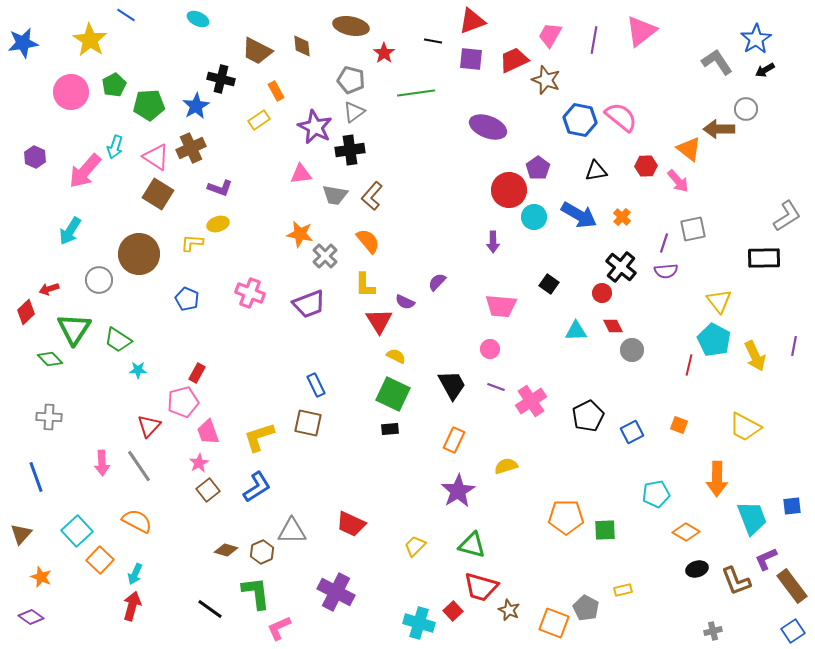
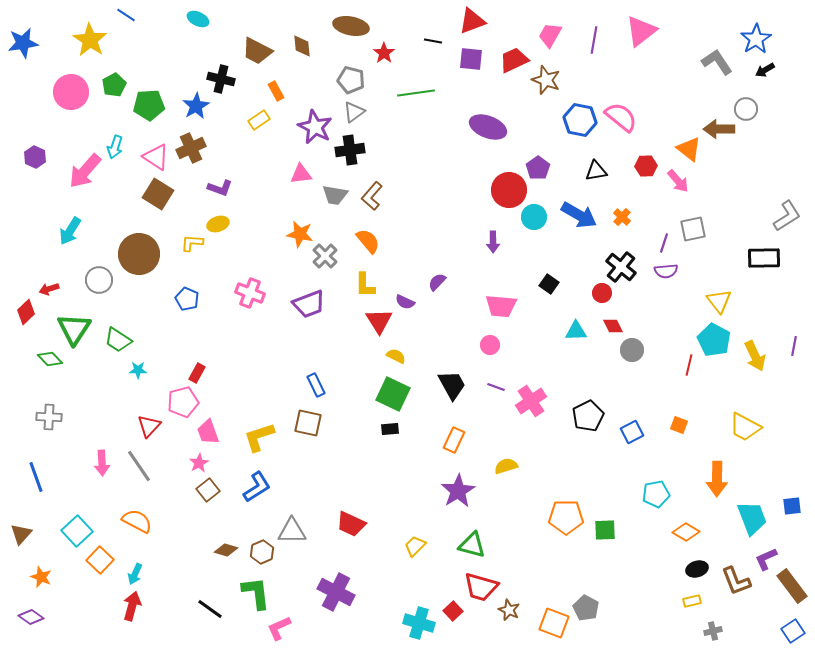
pink circle at (490, 349): moved 4 px up
yellow rectangle at (623, 590): moved 69 px right, 11 px down
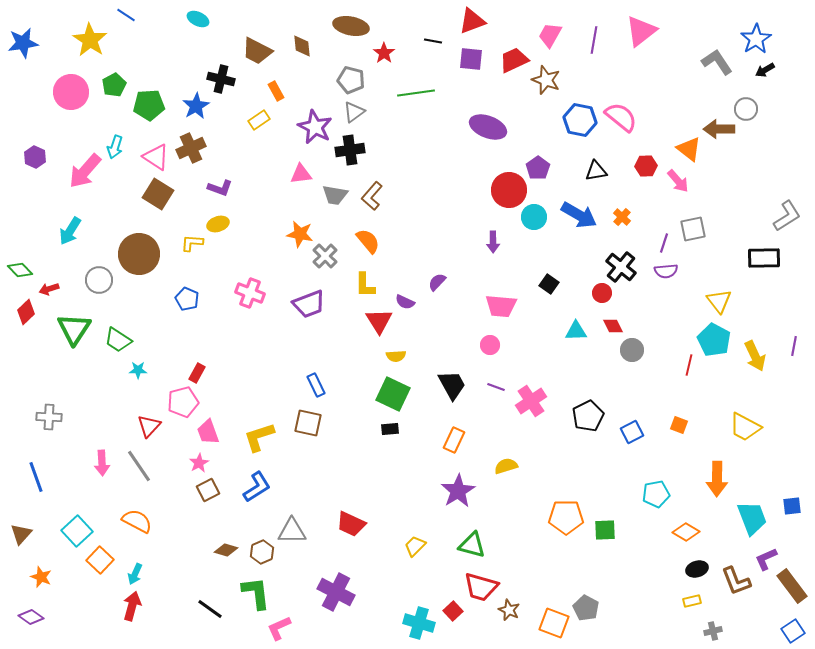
yellow semicircle at (396, 356): rotated 150 degrees clockwise
green diamond at (50, 359): moved 30 px left, 89 px up
brown square at (208, 490): rotated 10 degrees clockwise
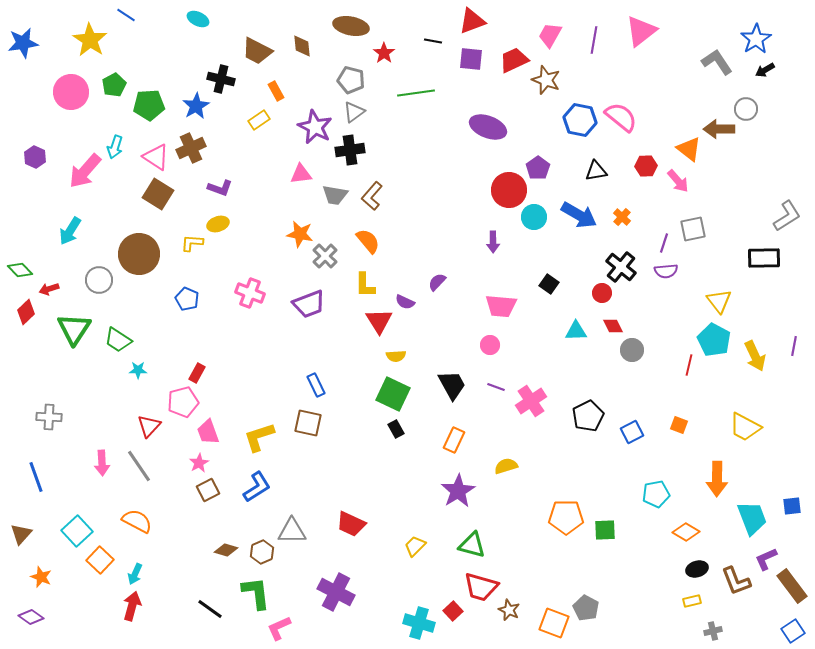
black rectangle at (390, 429): moved 6 px right; rotated 66 degrees clockwise
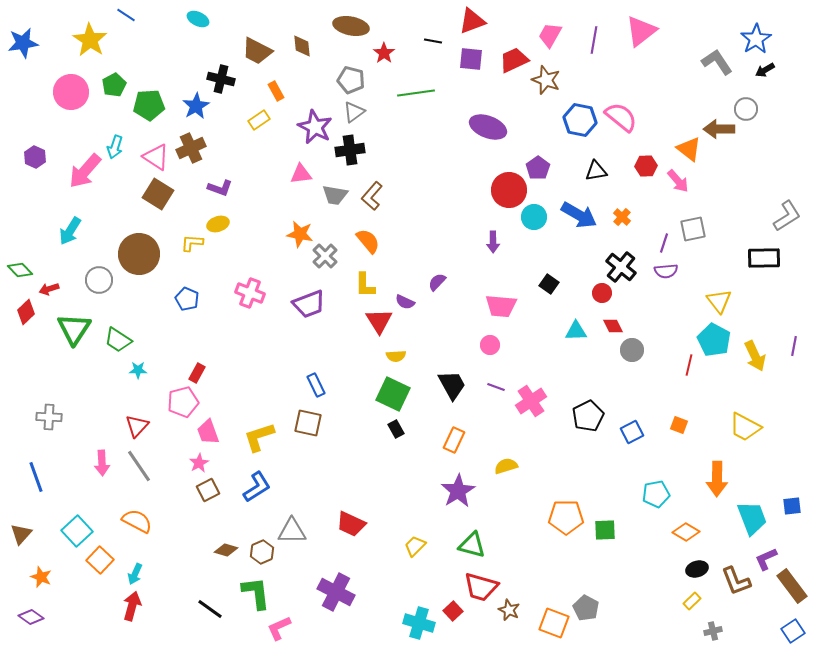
red triangle at (149, 426): moved 12 px left
yellow rectangle at (692, 601): rotated 30 degrees counterclockwise
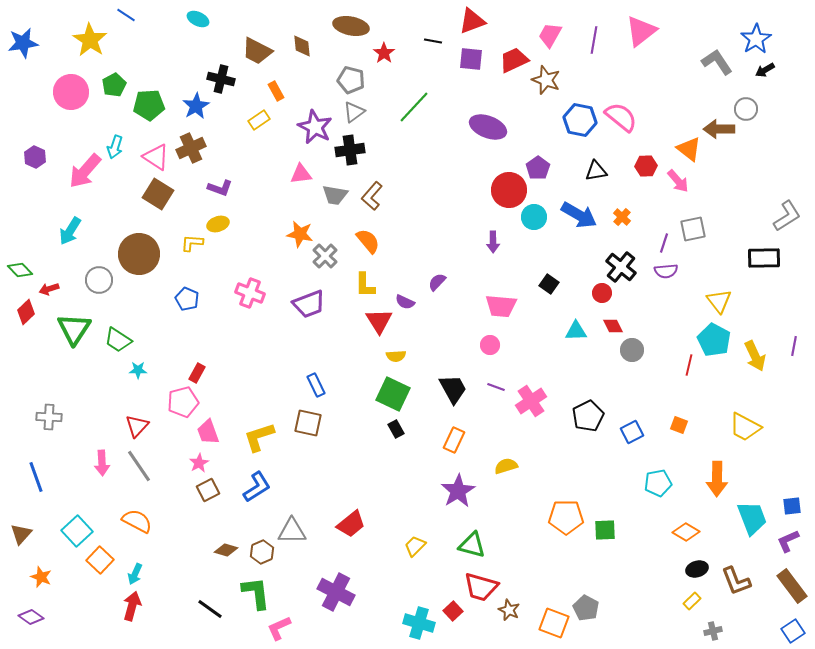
green line at (416, 93): moved 2 px left, 14 px down; rotated 39 degrees counterclockwise
black trapezoid at (452, 385): moved 1 px right, 4 px down
cyan pentagon at (656, 494): moved 2 px right, 11 px up
red trapezoid at (351, 524): rotated 64 degrees counterclockwise
purple L-shape at (766, 559): moved 22 px right, 18 px up
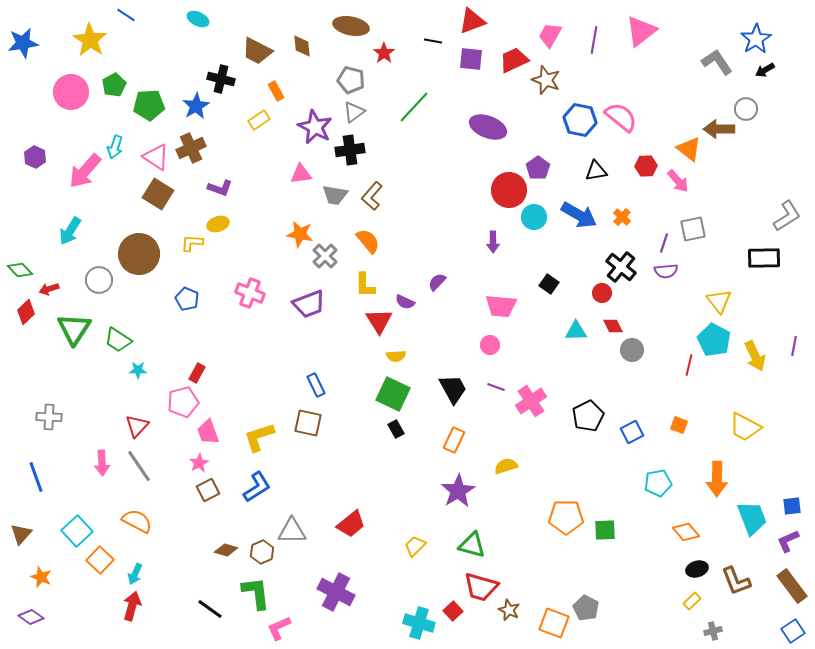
orange diamond at (686, 532): rotated 20 degrees clockwise
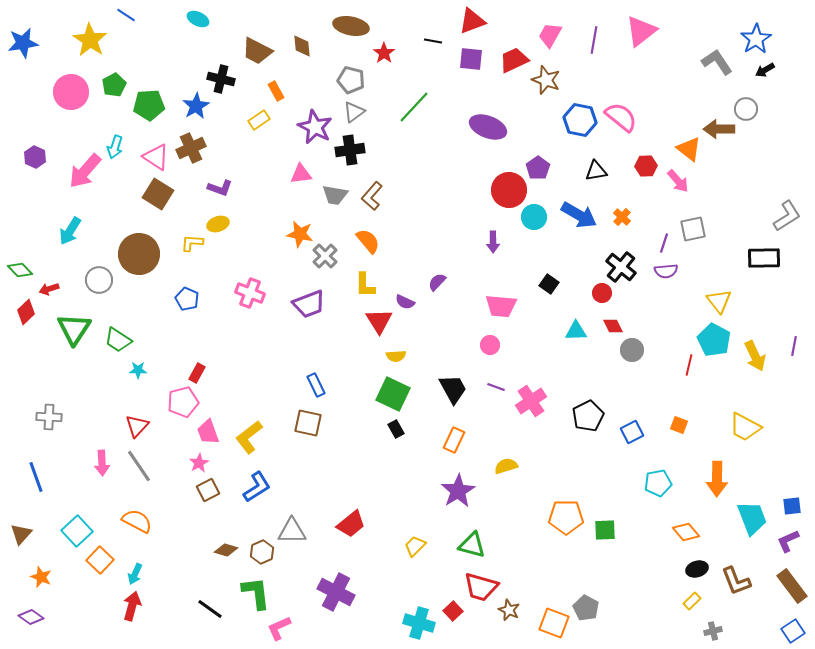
yellow L-shape at (259, 437): moved 10 px left; rotated 20 degrees counterclockwise
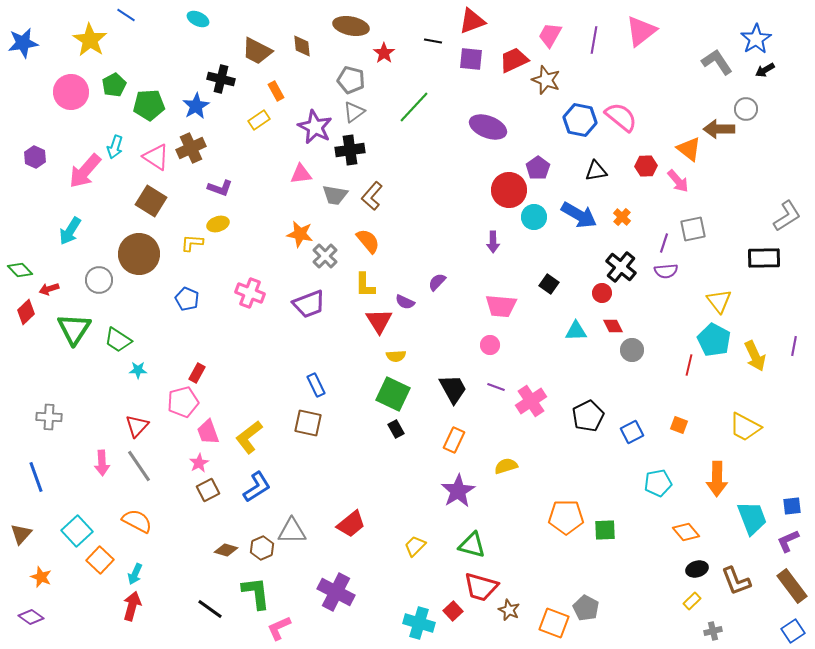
brown square at (158, 194): moved 7 px left, 7 px down
brown hexagon at (262, 552): moved 4 px up
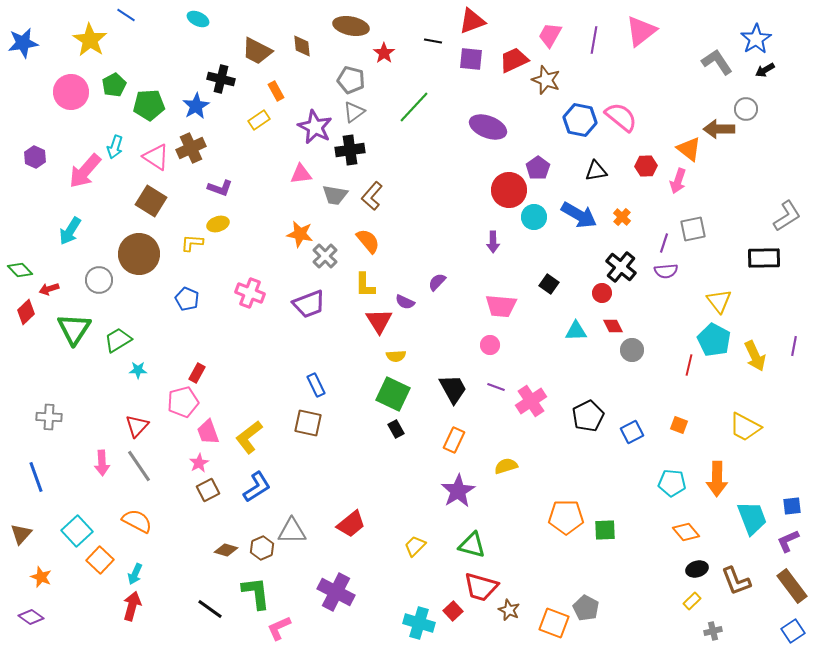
pink arrow at (678, 181): rotated 60 degrees clockwise
green trapezoid at (118, 340): rotated 116 degrees clockwise
cyan pentagon at (658, 483): moved 14 px right; rotated 16 degrees clockwise
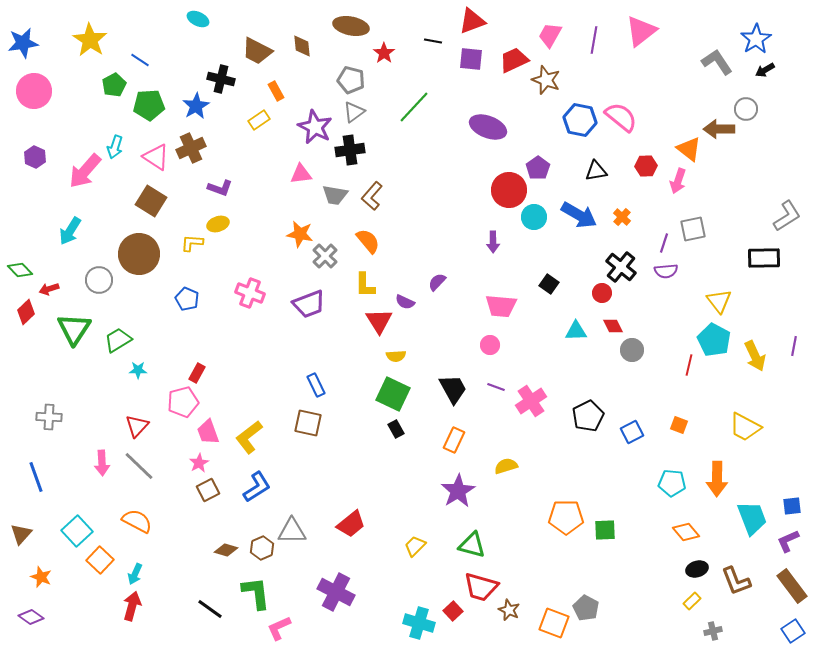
blue line at (126, 15): moved 14 px right, 45 px down
pink circle at (71, 92): moved 37 px left, 1 px up
gray line at (139, 466): rotated 12 degrees counterclockwise
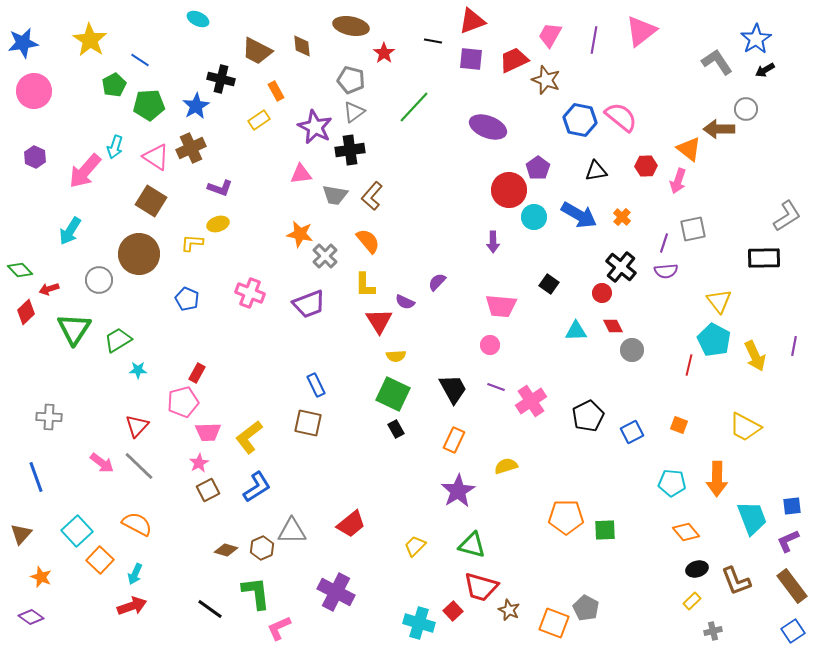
pink trapezoid at (208, 432): rotated 72 degrees counterclockwise
pink arrow at (102, 463): rotated 50 degrees counterclockwise
orange semicircle at (137, 521): moved 3 px down
red arrow at (132, 606): rotated 56 degrees clockwise
